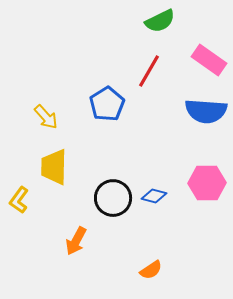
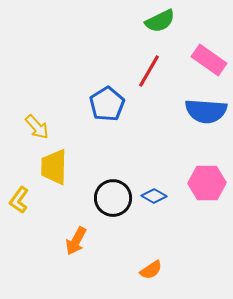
yellow arrow: moved 9 px left, 10 px down
blue diamond: rotated 15 degrees clockwise
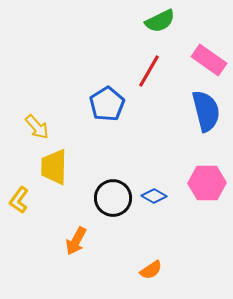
blue semicircle: rotated 108 degrees counterclockwise
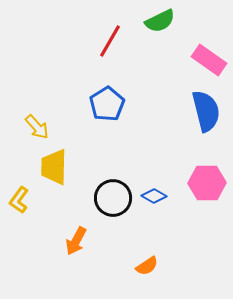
red line: moved 39 px left, 30 px up
orange semicircle: moved 4 px left, 4 px up
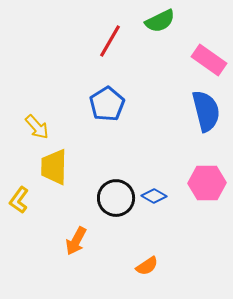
black circle: moved 3 px right
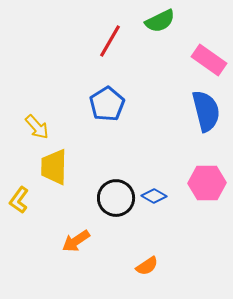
orange arrow: rotated 28 degrees clockwise
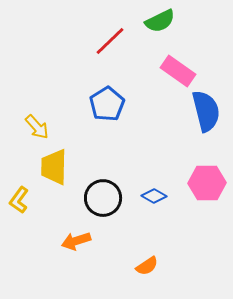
red line: rotated 16 degrees clockwise
pink rectangle: moved 31 px left, 11 px down
black circle: moved 13 px left
orange arrow: rotated 16 degrees clockwise
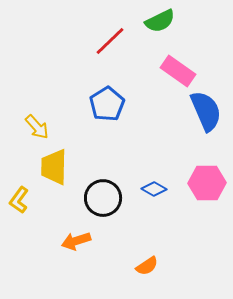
blue semicircle: rotated 9 degrees counterclockwise
blue diamond: moved 7 px up
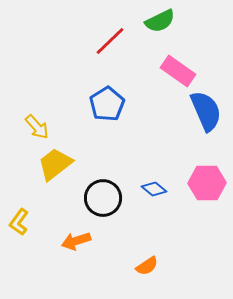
yellow trapezoid: moved 1 px right, 3 px up; rotated 51 degrees clockwise
blue diamond: rotated 10 degrees clockwise
yellow L-shape: moved 22 px down
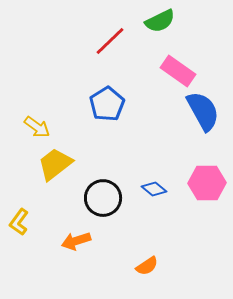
blue semicircle: moved 3 px left; rotated 6 degrees counterclockwise
yellow arrow: rotated 12 degrees counterclockwise
